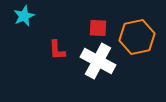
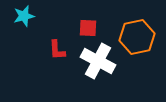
cyan star: rotated 10 degrees clockwise
red square: moved 10 px left
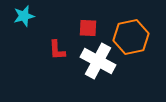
orange hexagon: moved 6 px left
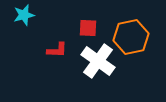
cyan star: moved 1 px up
red L-shape: rotated 85 degrees counterclockwise
white cross: rotated 8 degrees clockwise
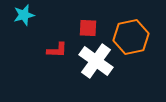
white cross: moved 2 px left
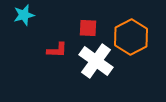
orange hexagon: rotated 16 degrees counterclockwise
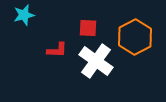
orange hexagon: moved 4 px right
